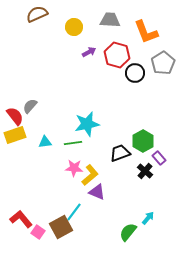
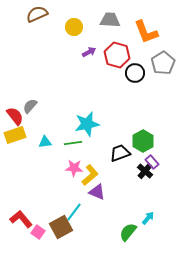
purple rectangle: moved 7 px left, 4 px down
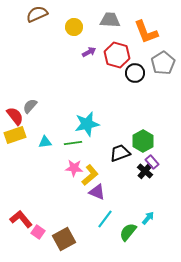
cyan line: moved 31 px right, 7 px down
brown square: moved 3 px right, 12 px down
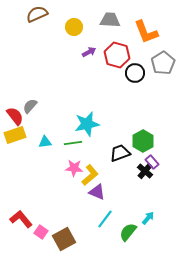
pink square: moved 3 px right
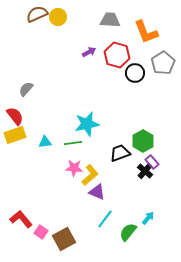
yellow circle: moved 16 px left, 10 px up
gray semicircle: moved 4 px left, 17 px up
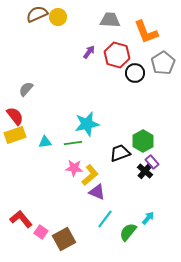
purple arrow: rotated 24 degrees counterclockwise
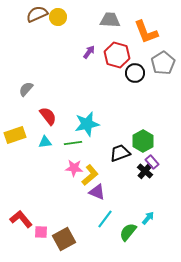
red semicircle: moved 33 px right
pink square: rotated 32 degrees counterclockwise
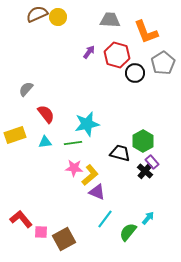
red semicircle: moved 2 px left, 2 px up
black trapezoid: rotated 35 degrees clockwise
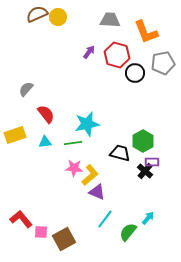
gray pentagon: rotated 20 degrees clockwise
purple rectangle: rotated 48 degrees counterclockwise
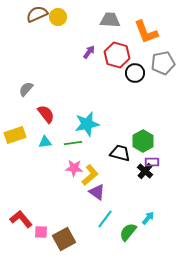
purple triangle: rotated 12 degrees clockwise
